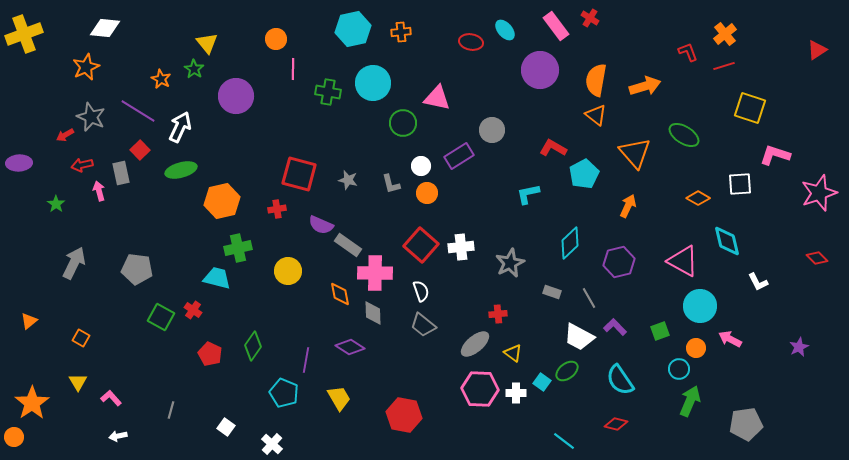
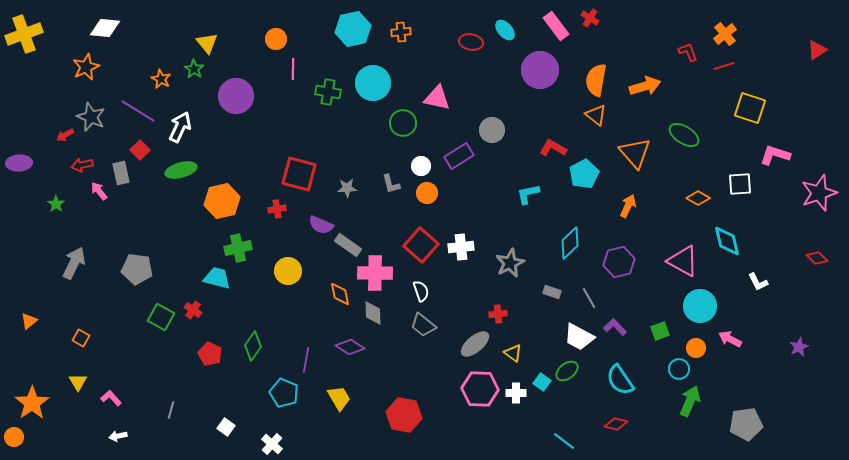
gray star at (348, 180): moved 1 px left, 8 px down; rotated 18 degrees counterclockwise
pink arrow at (99, 191): rotated 24 degrees counterclockwise
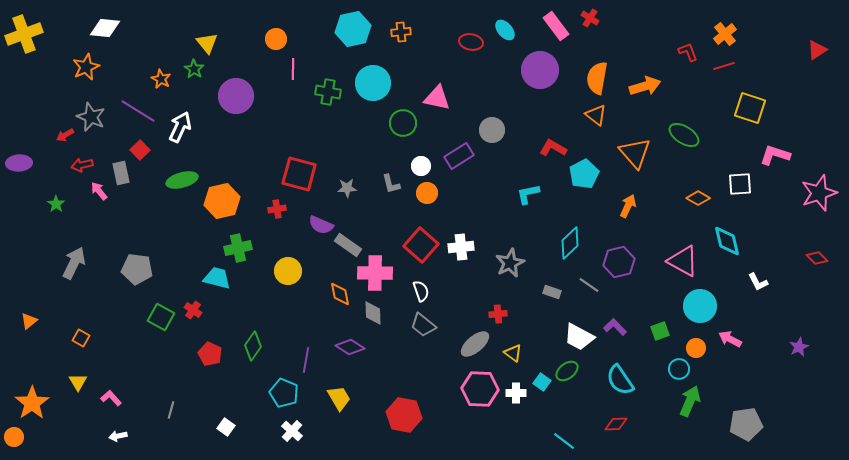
orange semicircle at (596, 80): moved 1 px right, 2 px up
green ellipse at (181, 170): moved 1 px right, 10 px down
gray line at (589, 298): moved 13 px up; rotated 25 degrees counterclockwise
red diamond at (616, 424): rotated 15 degrees counterclockwise
white cross at (272, 444): moved 20 px right, 13 px up
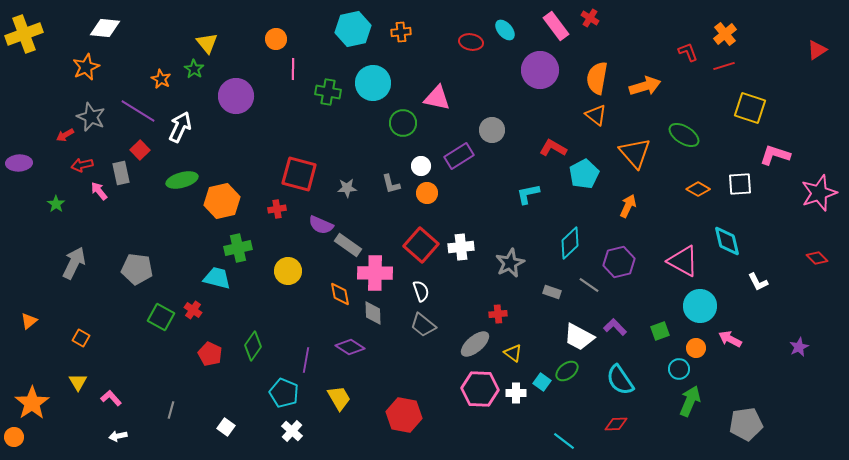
orange diamond at (698, 198): moved 9 px up
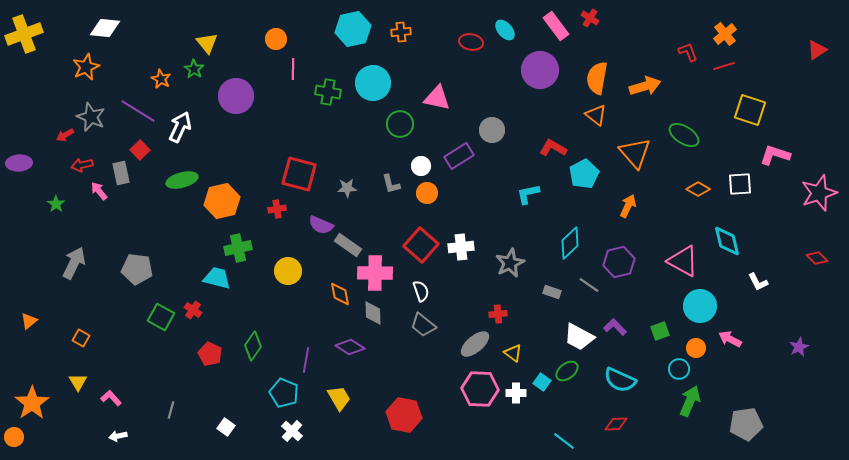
yellow square at (750, 108): moved 2 px down
green circle at (403, 123): moved 3 px left, 1 px down
cyan semicircle at (620, 380): rotated 32 degrees counterclockwise
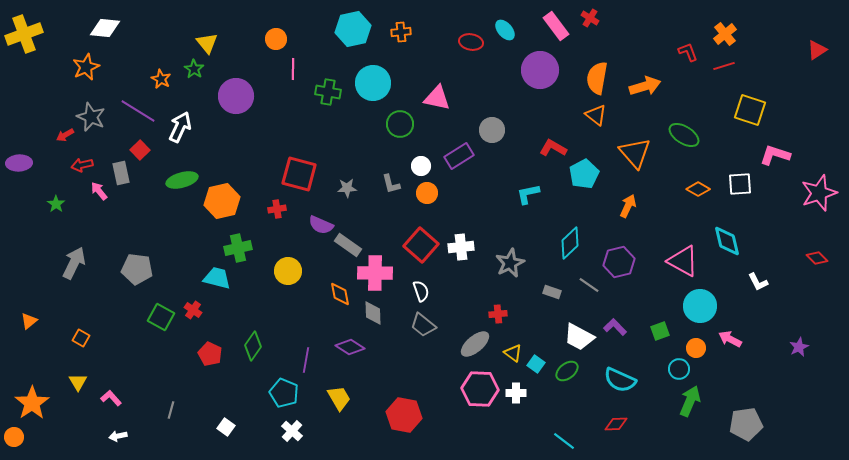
cyan square at (542, 382): moved 6 px left, 18 px up
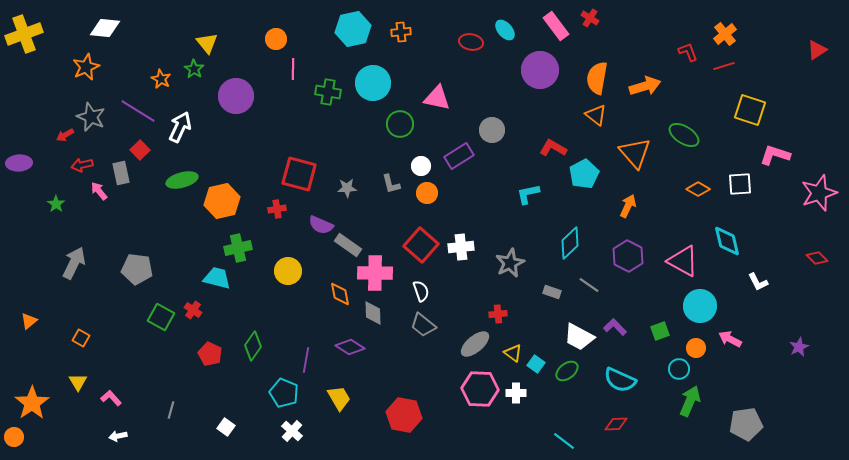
purple hexagon at (619, 262): moved 9 px right, 6 px up; rotated 20 degrees counterclockwise
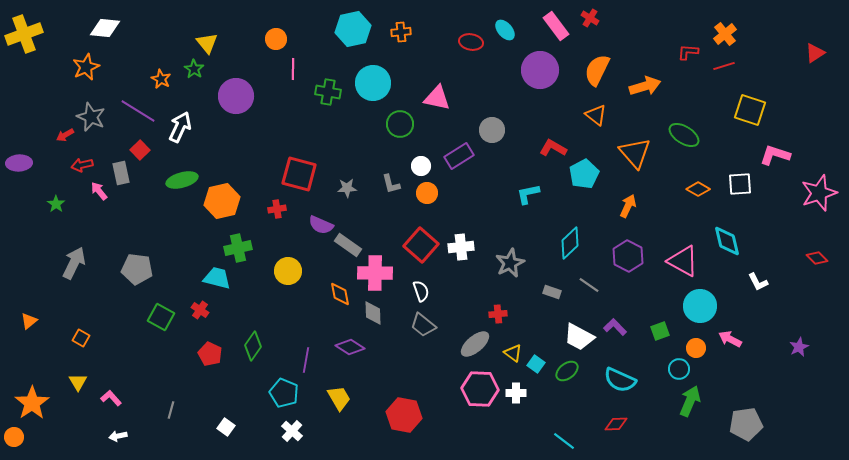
red triangle at (817, 50): moved 2 px left, 3 px down
red L-shape at (688, 52): rotated 65 degrees counterclockwise
orange semicircle at (597, 78): moved 8 px up; rotated 16 degrees clockwise
red cross at (193, 310): moved 7 px right
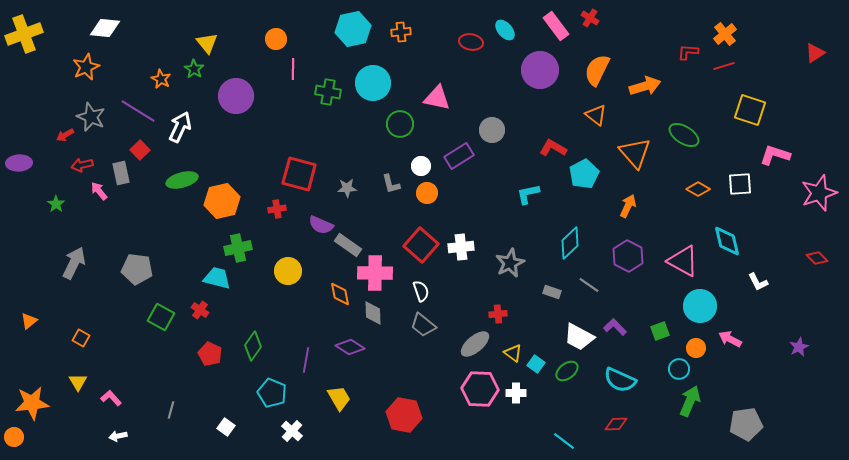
cyan pentagon at (284, 393): moved 12 px left
orange star at (32, 403): rotated 28 degrees clockwise
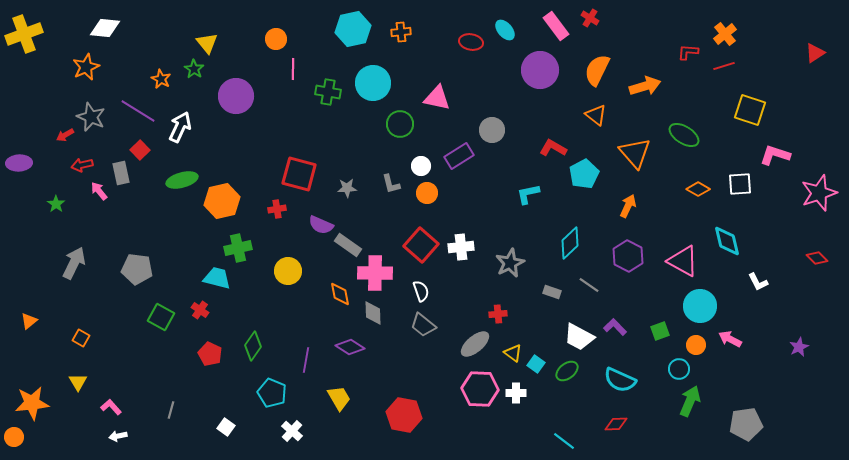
orange circle at (696, 348): moved 3 px up
pink L-shape at (111, 398): moved 9 px down
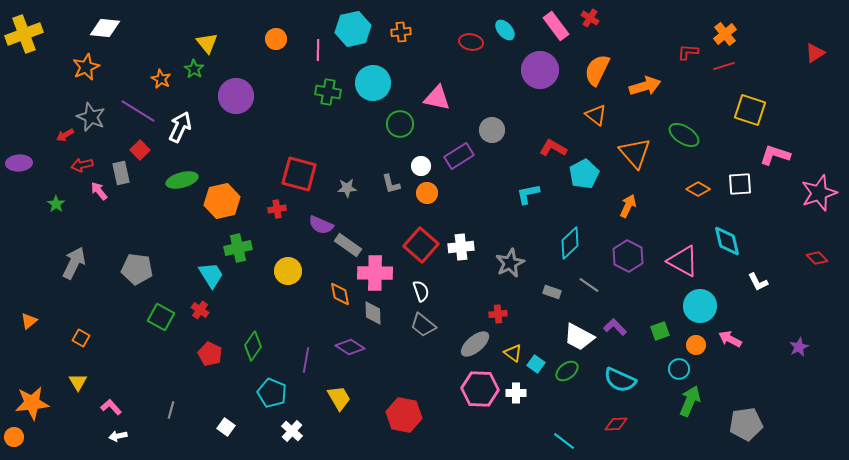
pink line at (293, 69): moved 25 px right, 19 px up
cyan trapezoid at (217, 278): moved 6 px left, 3 px up; rotated 44 degrees clockwise
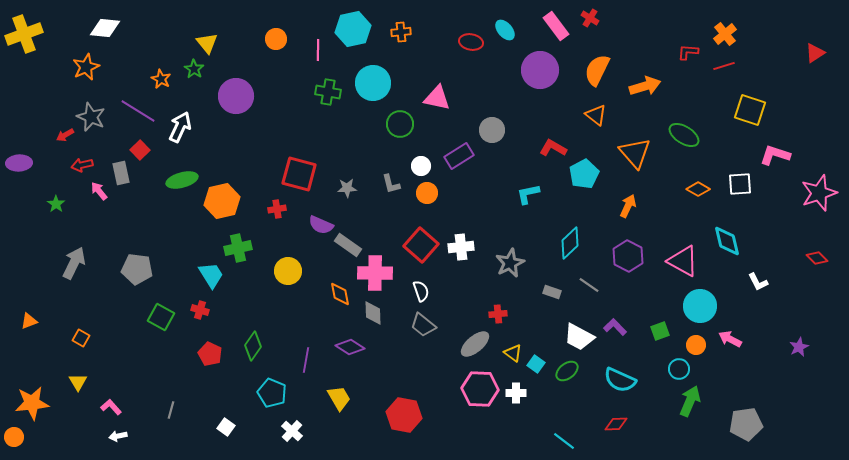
red cross at (200, 310): rotated 18 degrees counterclockwise
orange triangle at (29, 321): rotated 18 degrees clockwise
